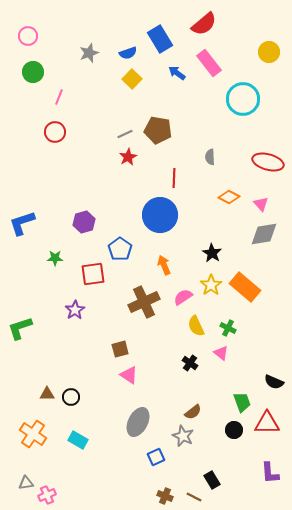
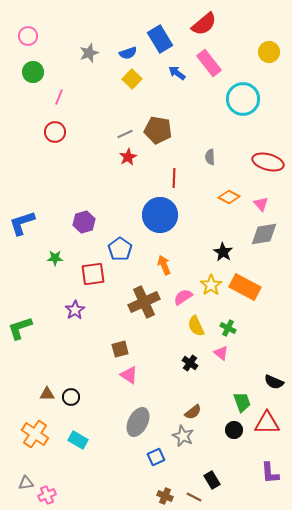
black star at (212, 253): moved 11 px right, 1 px up
orange rectangle at (245, 287): rotated 12 degrees counterclockwise
orange cross at (33, 434): moved 2 px right
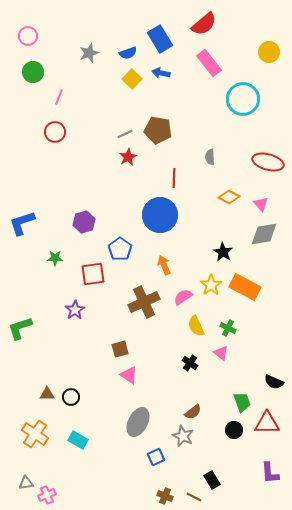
blue arrow at (177, 73): moved 16 px left; rotated 24 degrees counterclockwise
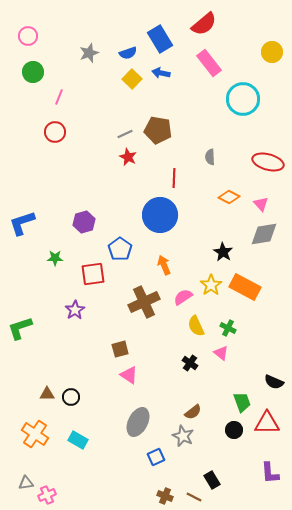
yellow circle at (269, 52): moved 3 px right
red star at (128, 157): rotated 18 degrees counterclockwise
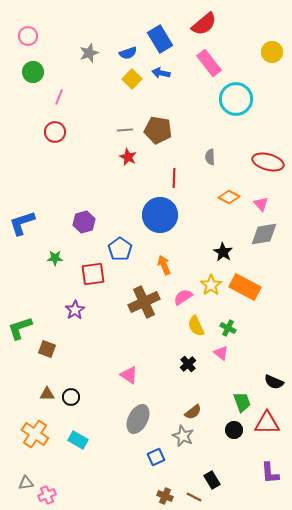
cyan circle at (243, 99): moved 7 px left
gray line at (125, 134): moved 4 px up; rotated 21 degrees clockwise
brown square at (120, 349): moved 73 px left; rotated 36 degrees clockwise
black cross at (190, 363): moved 2 px left, 1 px down; rotated 14 degrees clockwise
gray ellipse at (138, 422): moved 3 px up
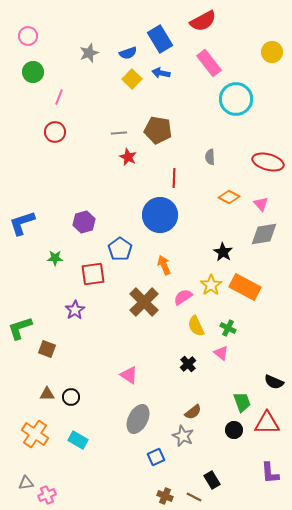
red semicircle at (204, 24): moved 1 px left, 3 px up; rotated 12 degrees clockwise
gray line at (125, 130): moved 6 px left, 3 px down
brown cross at (144, 302): rotated 20 degrees counterclockwise
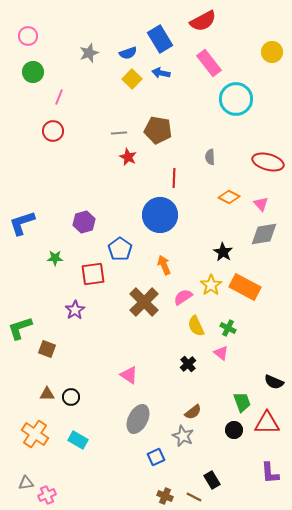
red circle at (55, 132): moved 2 px left, 1 px up
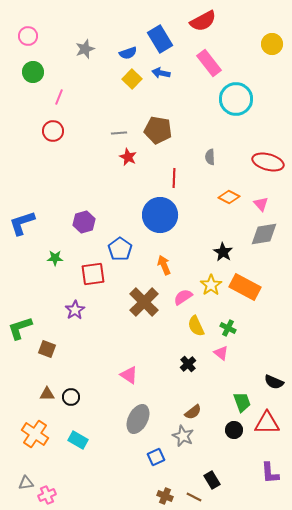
yellow circle at (272, 52): moved 8 px up
gray star at (89, 53): moved 4 px left, 4 px up
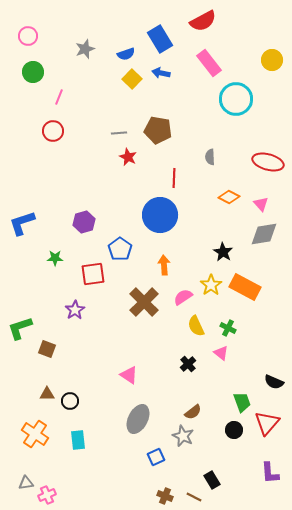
yellow circle at (272, 44): moved 16 px down
blue semicircle at (128, 53): moved 2 px left, 1 px down
orange arrow at (164, 265): rotated 18 degrees clockwise
black circle at (71, 397): moved 1 px left, 4 px down
red triangle at (267, 423): rotated 48 degrees counterclockwise
cyan rectangle at (78, 440): rotated 54 degrees clockwise
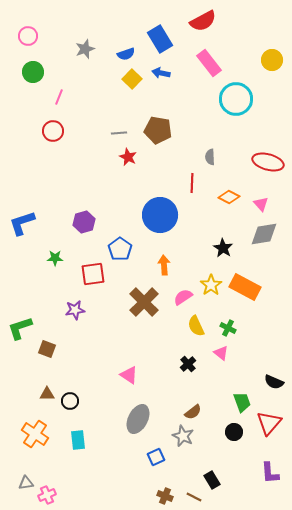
red line at (174, 178): moved 18 px right, 5 px down
black star at (223, 252): moved 4 px up
purple star at (75, 310): rotated 24 degrees clockwise
red triangle at (267, 423): moved 2 px right
black circle at (234, 430): moved 2 px down
